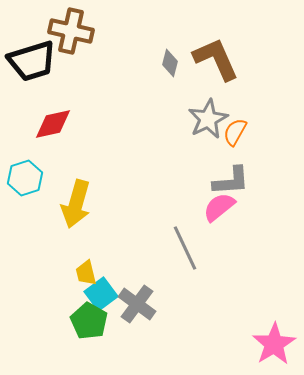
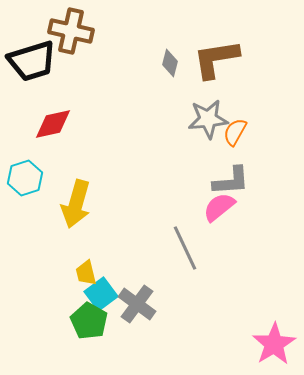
brown L-shape: rotated 75 degrees counterclockwise
gray star: rotated 21 degrees clockwise
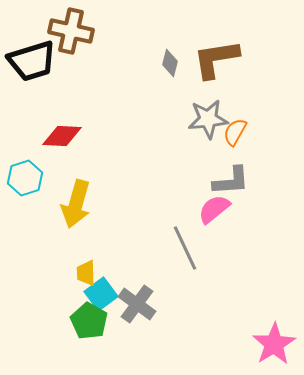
red diamond: moved 9 px right, 12 px down; rotated 15 degrees clockwise
pink semicircle: moved 5 px left, 2 px down
yellow trapezoid: rotated 12 degrees clockwise
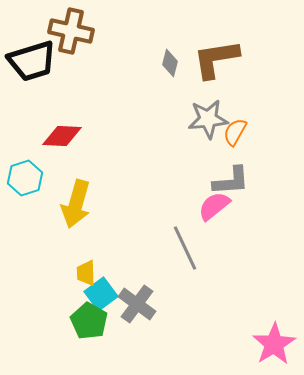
pink semicircle: moved 3 px up
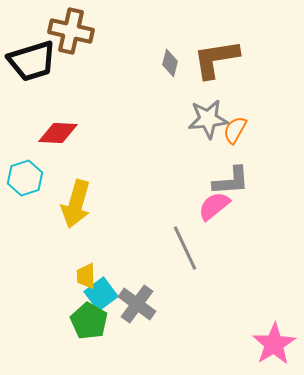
orange semicircle: moved 2 px up
red diamond: moved 4 px left, 3 px up
yellow trapezoid: moved 3 px down
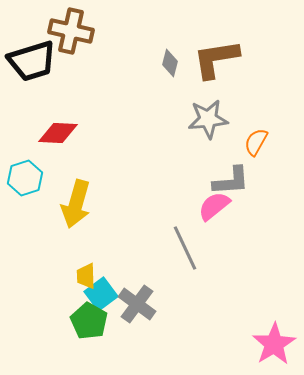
orange semicircle: moved 21 px right, 12 px down
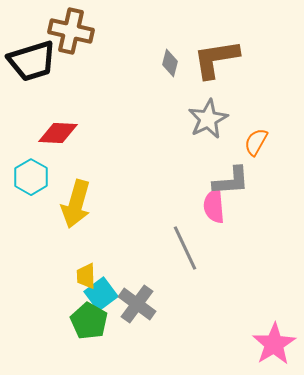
gray star: rotated 21 degrees counterclockwise
cyan hexagon: moved 6 px right, 1 px up; rotated 12 degrees counterclockwise
pink semicircle: rotated 56 degrees counterclockwise
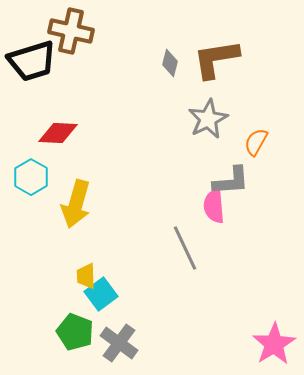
gray cross: moved 18 px left, 39 px down
green pentagon: moved 14 px left, 11 px down; rotated 9 degrees counterclockwise
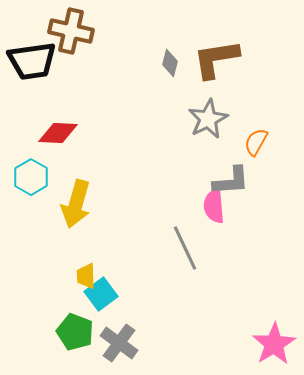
black trapezoid: rotated 9 degrees clockwise
